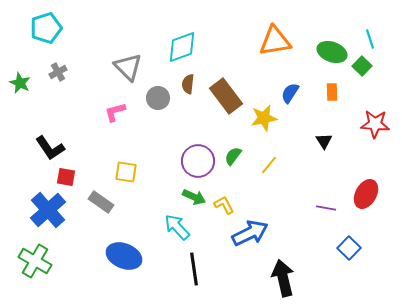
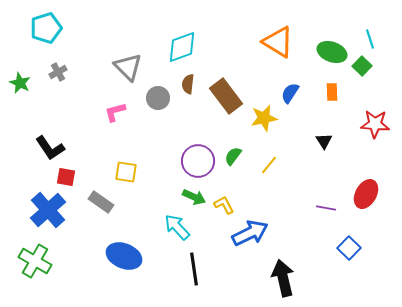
orange triangle: moved 3 px right, 1 px down; rotated 40 degrees clockwise
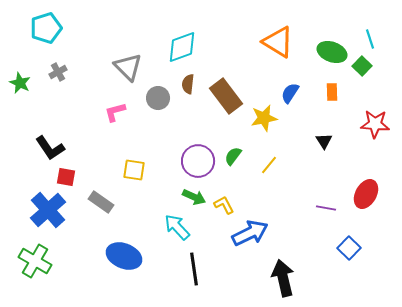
yellow square: moved 8 px right, 2 px up
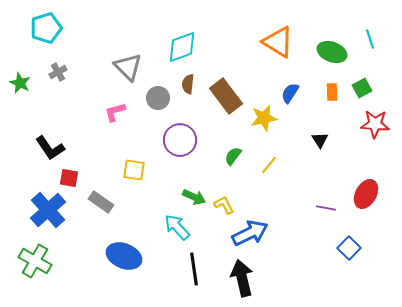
green square: moved 22 px down; rotated 18 degrees clockwise
black triangle: moved 4 px left, 1 px up
purple circle: moved 18 px left, 21 px up
red square: moved 3 px right, 1 px down
black arrow: moved 41 px left
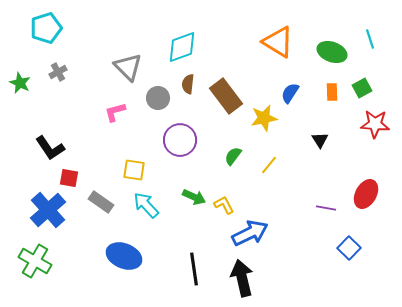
cyan arrow: moved 31 px left, 22 px up
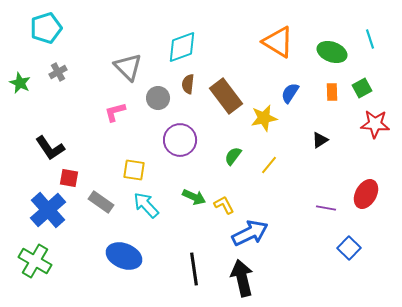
black triangle: rotated 30 degrees clockwise
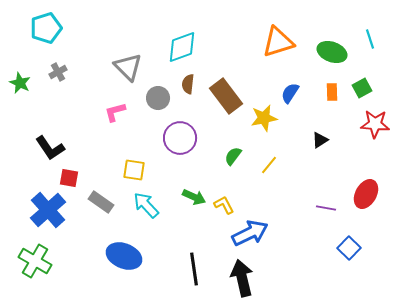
orange triangle: rotated 48 degrees counterclockwise
purple circle: moved 2 px up
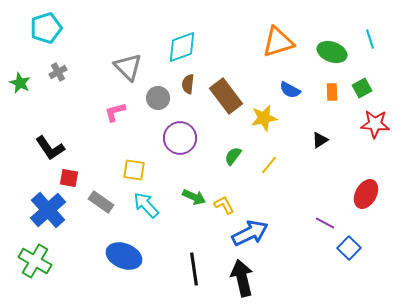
blue semicircle: moved 3 px up; rotated 95 degrees counterclockwise
purple line: moved 1 px left, 15 px down; rotated 18 degrees clockwise
